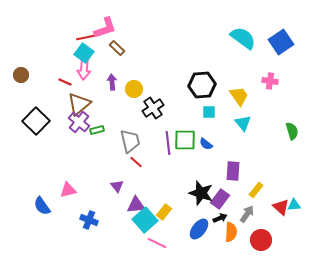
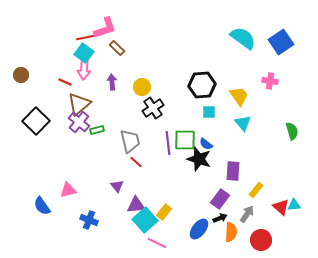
yellow circle at (134, 89): moved 8 px right, 2 px up
black star at (201, 193): moved 2 px left, 34 px up
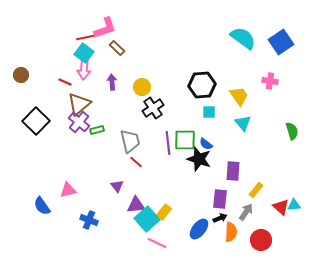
purple rectangle at (220, 199): rotated 30 degrees counterclockwise
gray arrow at (247, 214): moved 1 px left, 2 px up
cyan square at (145, 220): moved 2 px right, 1 px up
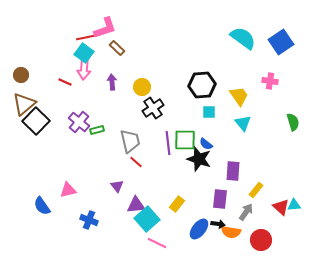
brown triangle at (79, 104): moved 55 px left
green semicircle at (292, 131): moved 1 px right, 9 px up
yellow rectangle at (164, 212): moved 13 px right, 8 px up
black arrow at (220, 218): moved 2 px left, 6 px down; rotated 32 degrees clockwise
orange semicircle at (231, 232): rotated 96 degrees clockwise
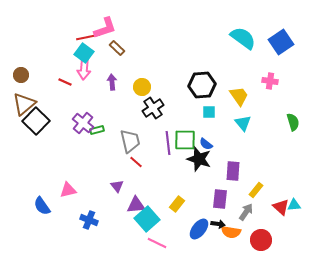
purple cross at (79, 122): moved 4 px right, 1 px down
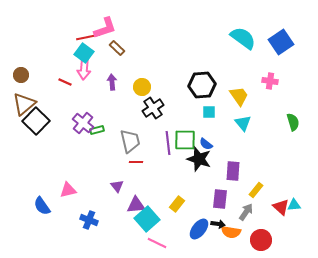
red line at (136, 162): rotated 40 degrees counterclockwise
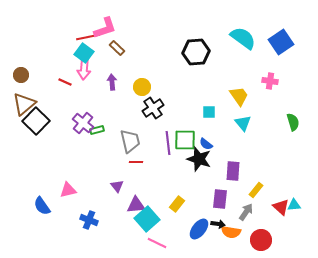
black hexagon at (202, 85): moved 6 px left, 33 px up
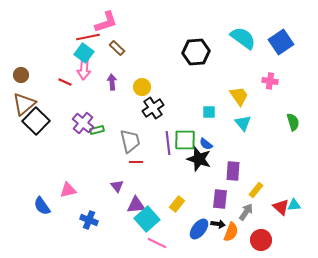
pink L-shape at (105, 28): moved 1 px right, 6 px up
orange semicircle at (231, 232): rotated 78 degrees counterclockwise
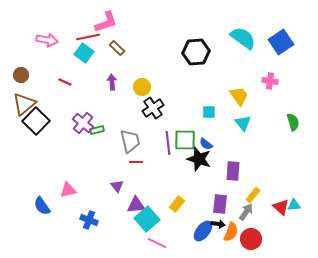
pink arrow at (84, 69): moved 37 px left, 29 px up; rotated 85 degrees counterclockwise
yellow rectangle at (256, 190): moved 3 px left, 5 px down
purple rectangle at (220, 199): moved 5 px down
blue ellipse at (199, 229): moved 4 px right, 2 px down
red circle at (261, 240): moved 10 px left, 1 px up
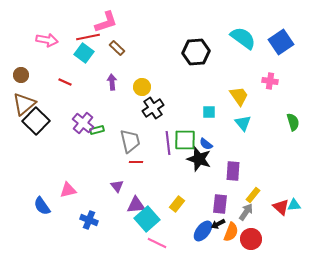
black arrow at (218, 224): rotated 144 degrees clockwise
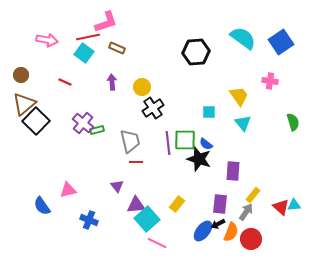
brown rectangle at (117, 48): rotated 21 degrees counterclockwise
